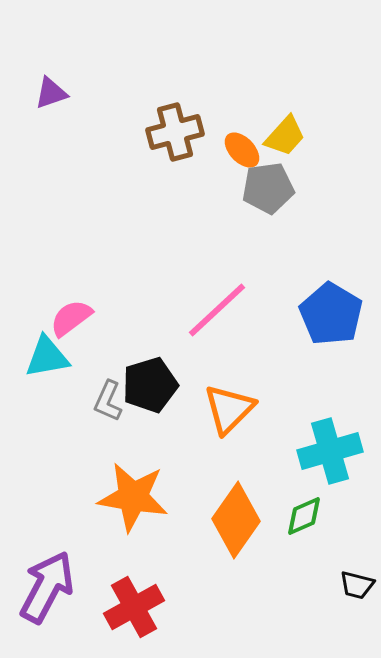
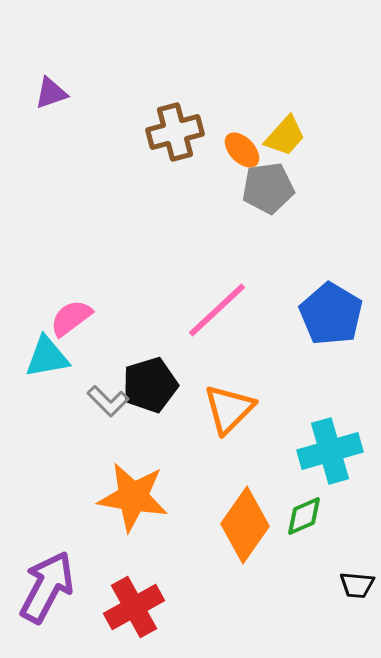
gray L-shape: rotated 69 degrees counterclockwise
orange diamond: moved 9 px right, 5 px down
black trapezoid: rotated 9 degrees counterclockwise
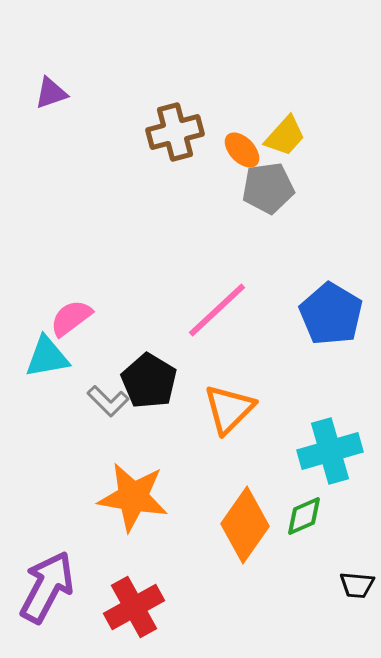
black pentagon: moved 1 px left, 4 px up; rotated 24 degrees counterclockwise
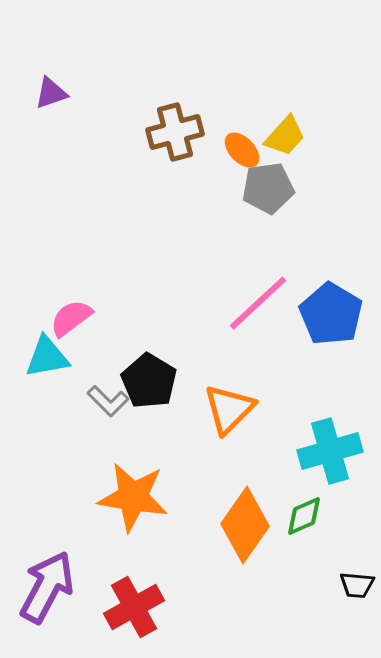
pink line: moved 41 px right, 7 px up
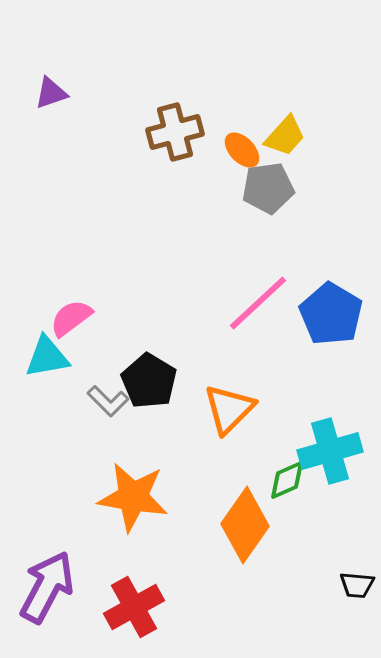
green diamond: moved 17 px left, 36 px up
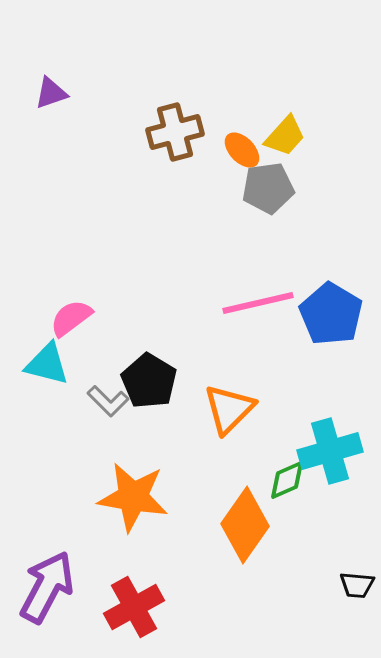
pink line: rotated 30 degrees clockwise
cyan triangle: moved 7 px down; rotated 24 degrees clockwise
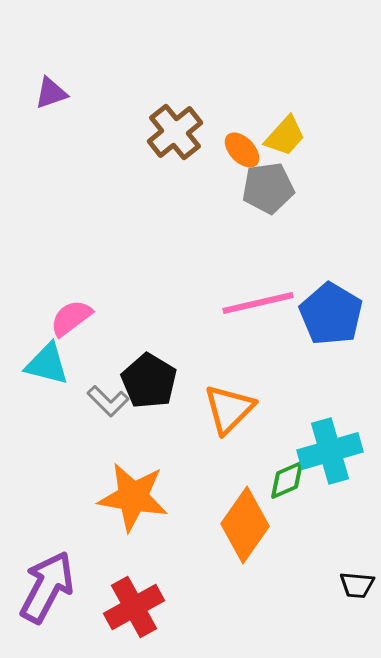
brown cross: rotated 24 degrees counterclockwise
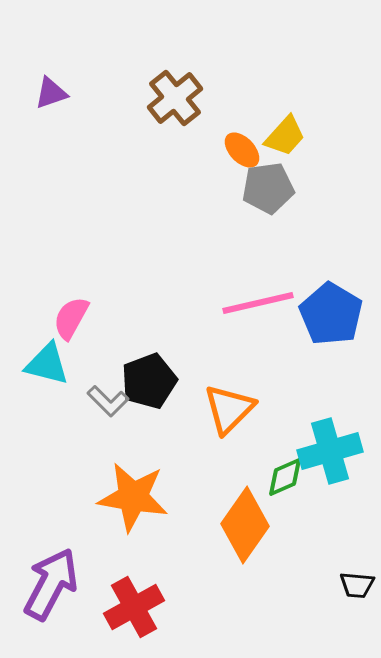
brown cross: moved 34 px up
pink semicircle: rotated 24 degrees counterclockwise
black pentagon: rotated 20 degrees clockwise
green diamond: moved 2 px left, 3 px up
purple arrow: moved 4 px right, 3 px up
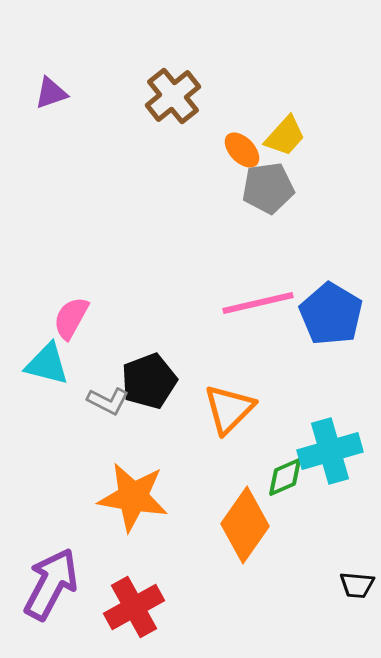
brown cross: moved 2 px left, 2 px up
gray L-shape: rotated 18 degrees counterclockwise
